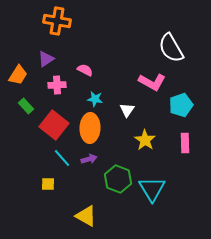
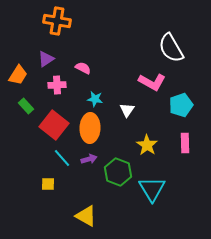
pink semicircle: moved 2 px left, 2 px up
yellow star: moved 2 px right, 5 px down
green hexagon: moved 7 px up
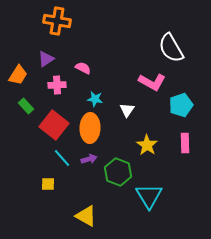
cyan triangle: moved 3 px left, 7 px down
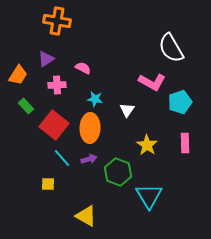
cyan pentagon: moved 1 px left, 3 px up
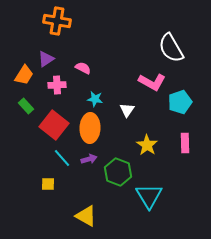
orange trapezoid: moved 6 px right
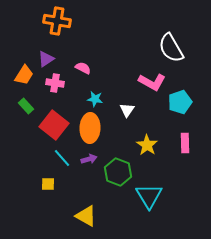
pink cross: moved 2 px left, 2 px up; rotated 12 degrees clockwise
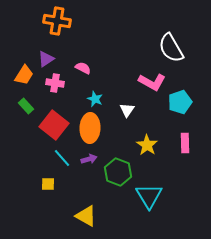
cyan star: rotated 14 degrees clockwise
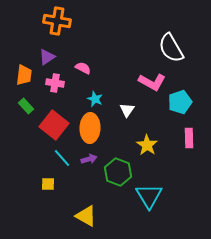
purple triangle: moved 1 px right, 2 px up
orange trapezoid: rotated 25 degrees counterclockwise
pink rectangle: moved 4 px right, 5 px up
